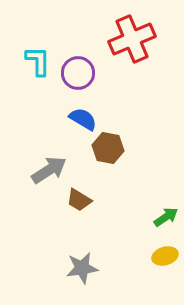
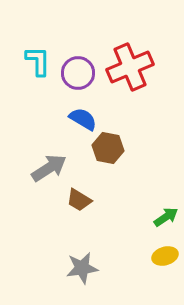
red cross: moved 2 px left, 28 px down
gray arrow: moved 2 px up
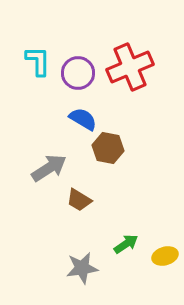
green arrow: moved 40 px left, 27 px down
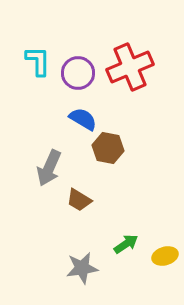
gray arrow: rotated 147 degrees clockwise
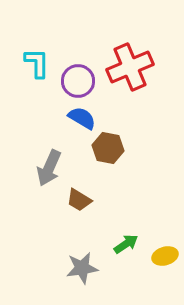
cyan L-shape: moved 1 px left, 2 px down
purple circle: moved 8 px down
blue semicircle: moved 1 px left, 1 px up
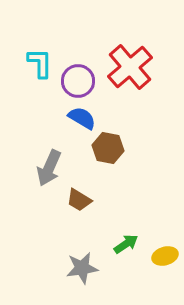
cyan L-shape: moved 3 px right
red cross: rotated 18 degrees counterclockwise
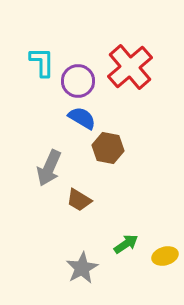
cyan L-shape: moved 2 px right, 1 px up
gray star: rotated 20 degrees counterclockwise
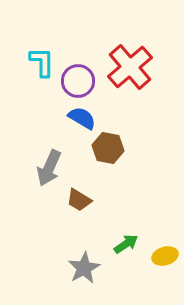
gray star: moved 2 px right
